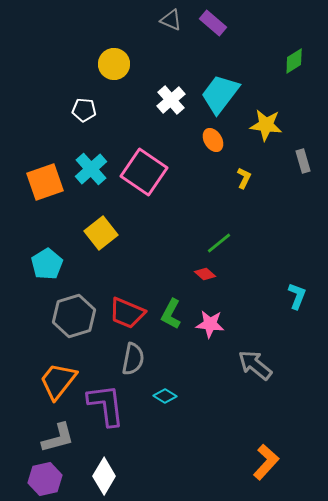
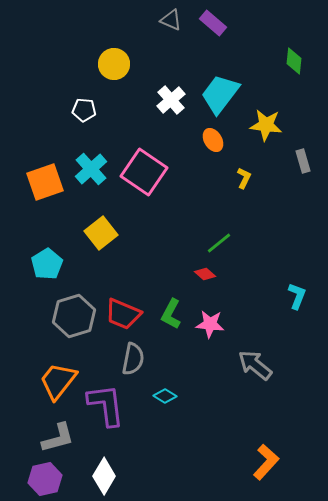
green diamond: rotated 52 degrees counterclockwise
red trapezoid: moved 4 px left, 1 px down
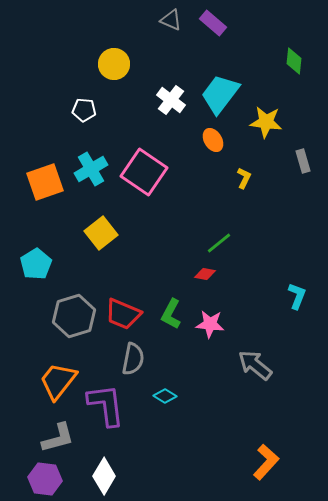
white cross: rotated 12 degrees counterclockwise
yellow star: moved 3 px up
cyan cross: rotated 12 degrees clockwise
cyan pentagon: moved 11 px left
red diamond: rotated 30 degrees counterclockwise
purple hexagon: rotated 20 degrees clockwise
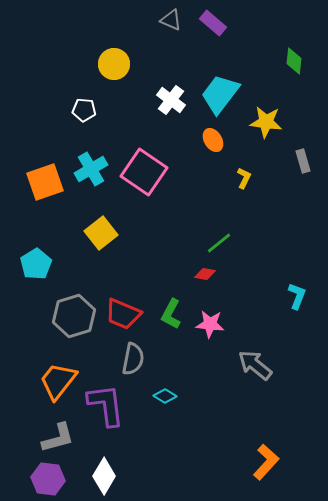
purple hexagon: moved 3 px right
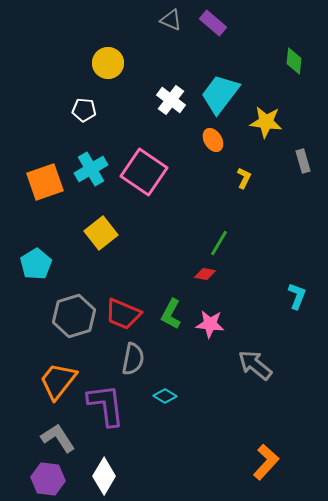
yellow circle: moved 6 px left, 1 px up
green line: rotated 20 degrees counterclockwise
gray L-shape: rotated 108 degrees counterclockwise
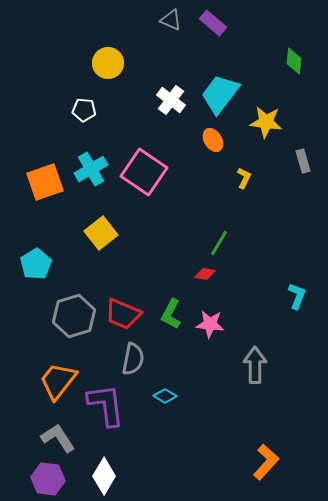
gray arrow: rotated 51 degrees clockwise
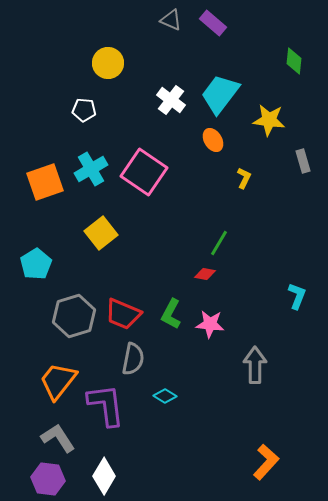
yellow star: moved 3 px right, 2 px up
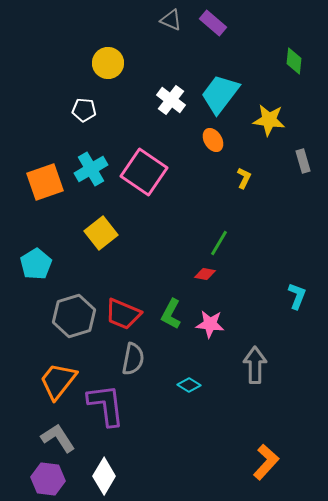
cyan diamond: moved 24 px right, 11 px up
